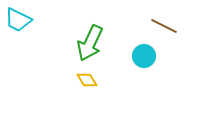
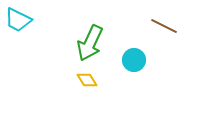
cyan circle: moved 10 px left, 4 px down
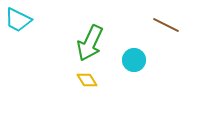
brown line: moved 2 px right, 1 px up
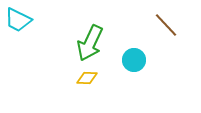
brown line: rotated 20 degrees clockwise
yellow diamond: moved 2 px up; rotated 55 degrees counterclockwise
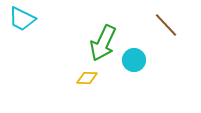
cyan trapezoid: moved 4 px right, 1 px up
green arrow: moved 13 px right
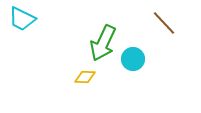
brown line: moved 2 px left, 2 px up
cyan circle: moved 1 px left, 1 px up
yellow diamond: moved 2 px left, 1 px up
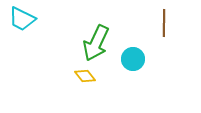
brown line: rotated 44 degrees clockwise
green arrow: moved 7 px left
yellow diamond: moved 1 px up; rotated 50 degrees clockwise
